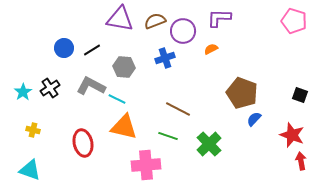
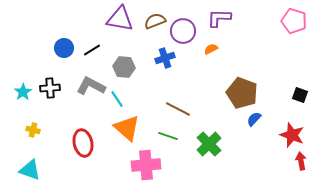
black cross: rotated 30 degrees clockwise
cyan line: rotated 30 degrees clockwise
orange triangle: moved 3 px right, 1 px down; rotated 28 degrees clockwise
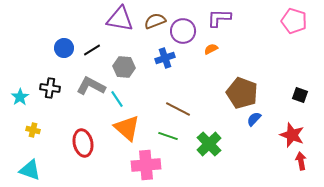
black cross: rotated 12 degrees clockwise
cyan star: moved 3 px left, 5 px down
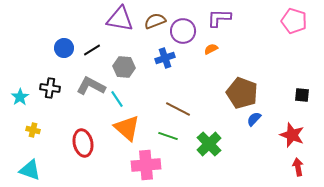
black square: moved 2 px right; rotated 14 degrees counterclockwise
red arrow: moved 3 px left, 6 px down
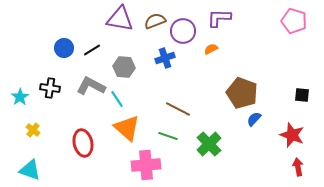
yellow cross: rotated 24 degrees clockwise
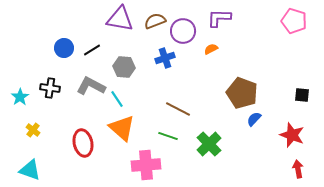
orange triangle: moved 5 px left
red arrow: moved 2 px down
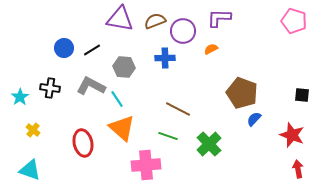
blue cross: rotated 18 degrees clockwise
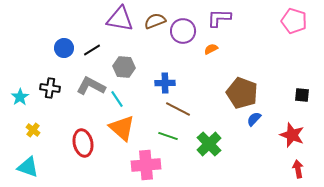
blue cross: moved 25 px down
cyan triangle: moved 2 px left, 3 px up
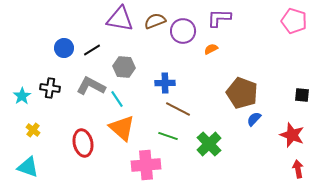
cyan star: moved 2 px right, 1 px up
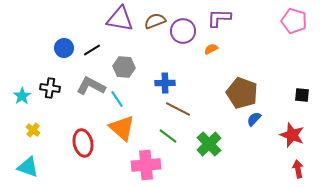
green line: rotated 18 degrees clockwise
